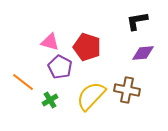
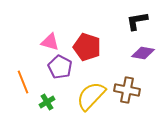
purple diamond: rotated 15 degrees clockwise
orange line: rotated 30 degrees clockwise
green cross: moved 3 px left, 2 px down
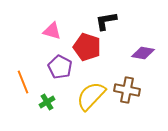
black L-shape: moved 31 px left
pink triangle: moved 2 px right, 11 px up
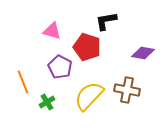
yellow semicircle: moved 2 px left
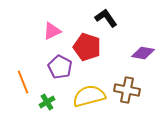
black L-shape: moved 3 px up; rotated 65 degrees clockwise
pink triangle: rotated 42 degrees counterclockwise
yellow semicircle: rotated 32 degrees clockwise
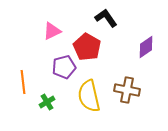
red pentagon: rotated 12 degrees clockwise
purple diamond: moved 3 px right, 6 px up; rotated 45 degrees counterclockwise
purple pentagon: moved 4 px right; rotated 30 degrees clockwise
orange line: rotated 15 degrees clockwise
yellow semicircle: rotated 88 degrees counterclockwise
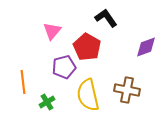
pink triangle: rotated 24 degrees counterclockwise
purple diamond: rotated 15 degrees clockwise
yellow semicircle: moved 1 px left, 1 px up
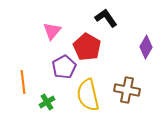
purple diamond: rotated 40 degrees counterclockwise
purple pentagon: rotated 15 degrees counterclockwise
